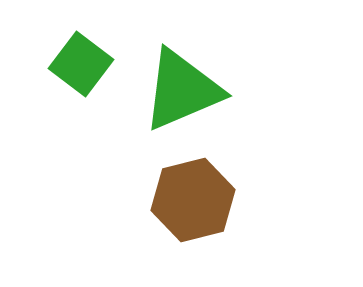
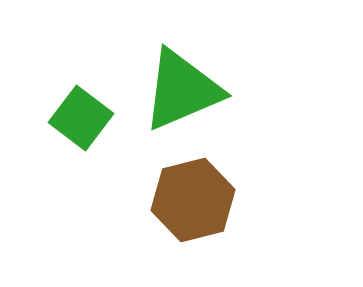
green square: moved 54 px down
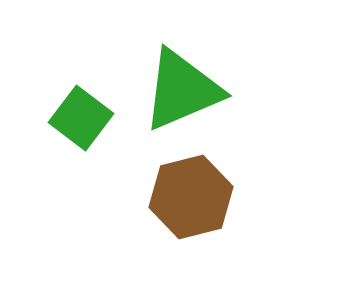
brown hexagon: moved 2 px left, 3 px up
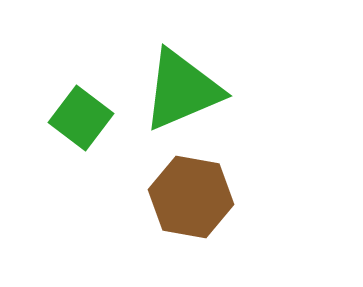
brown hexagon: rotated 24 degrees clockwise
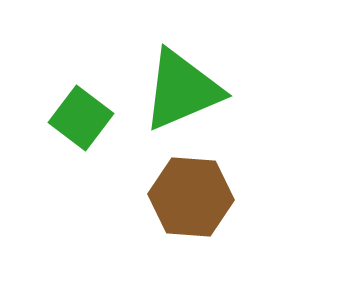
brown hexagon: rotated 6 degrees counterclockwise
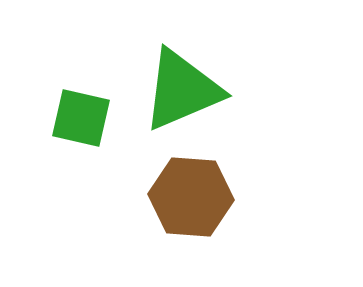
green square: rotated 24 degrees counterclockwise
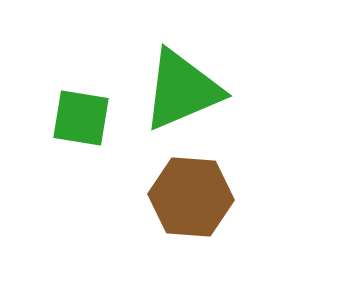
green square: rotated 4 degrees counterclockwise
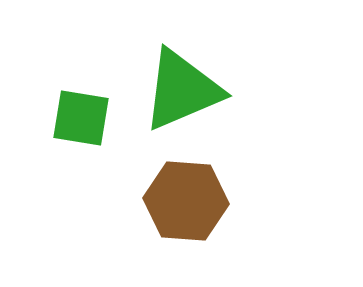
brown hexagon: moved 5 px left, 4 px down
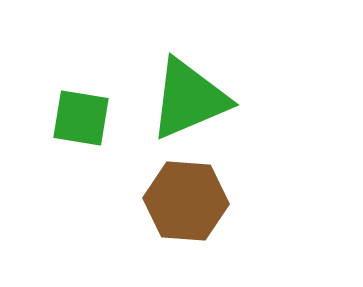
green triangle: moved 7 px right, 9 px down
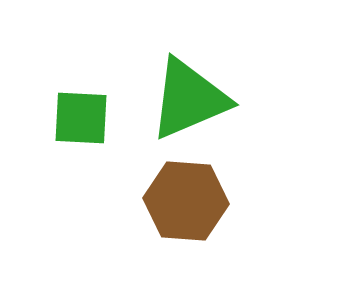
green square: rotated 6 degrees counterclockwise
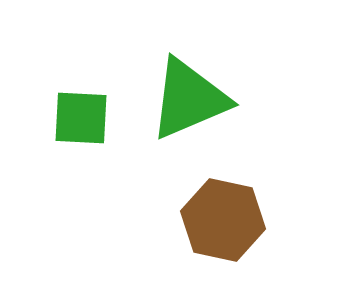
brown hexagon: moved 37 px right, 19 px down; rotated 8 degrees clockwise
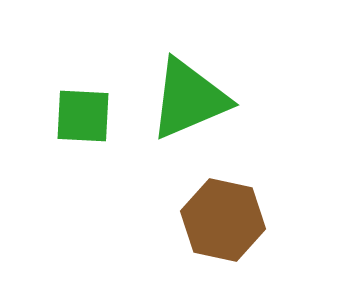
green square: moved 2 px right, 2 px up
